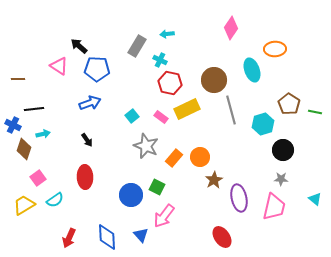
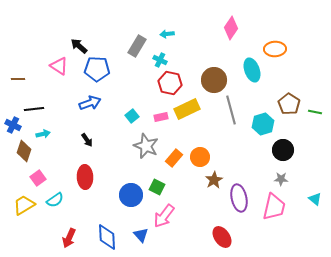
pink rectangle at (161, 117): rotated 48 degrees counterclockwise
brown diamond at (24, 149): moved 2 px down
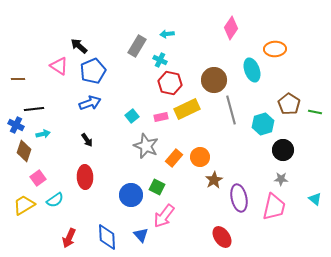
blue pentagon at (97, 69): moved 4 px left, 2 px down; rotated 25 degrees counterclockwise
blue cross at (13, 125): moved 3 px right
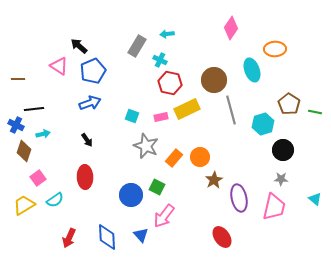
cyan square at (132, 116): rotated 32 degrees counterclockwise
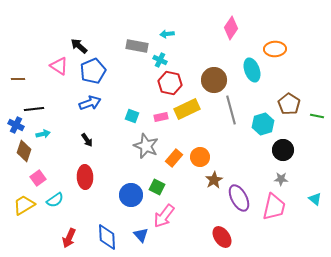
gray rectangle at (137, 46): rotated 70 degrees clockwise
green line at (315, 112): moved 2 px right, 4 px down
purple ellipse at (239, 198): rotated 16 degrees counterclockwise
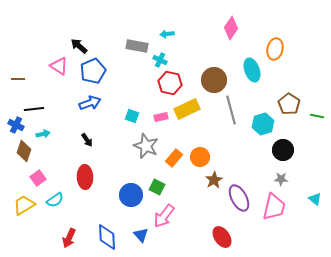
orange ellipse at (275, 49): rotated 75 degrees counterclockwise
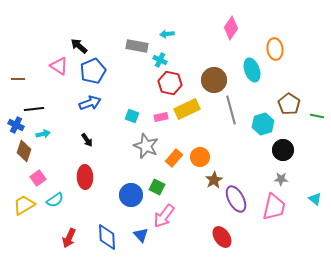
orange ellipse at (275, 49): rotated 20 degrees counterclockwise
purple ellipse at (239, 198): moved 3 px left, 1 px down
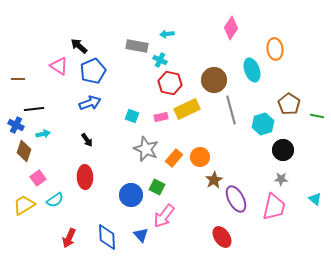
gray star at (146, 146): moved 3 px down
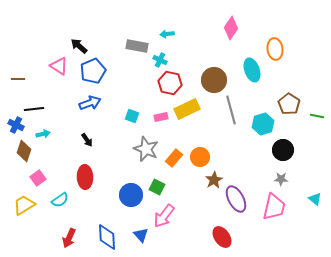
cyan semicircle at (55, 200): moved 5 px right
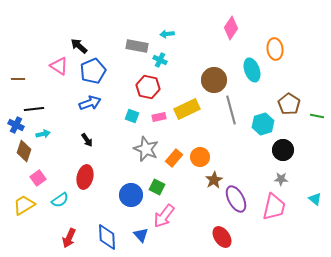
red hexagon at (170, 83): moved 22 px left, 4 px down
pink rectangle at (161, 117): moved 2 px left
red ellipse at (85, 177): rotated 15 degrees clockwise
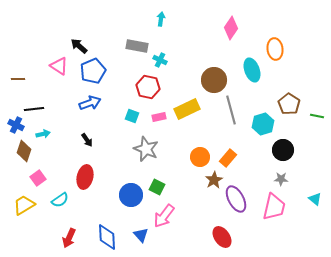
cyan arrow at (167, 34): moved 6 px left, 15 px up; rotated 104 degrees clockwise
orange rectangle at (174, 158): moved 54 px right
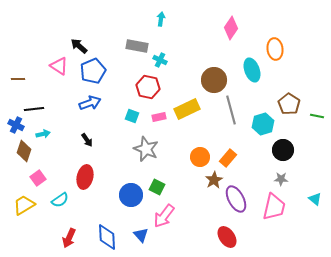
red ellipse at (222, 237): moved 5 px right
